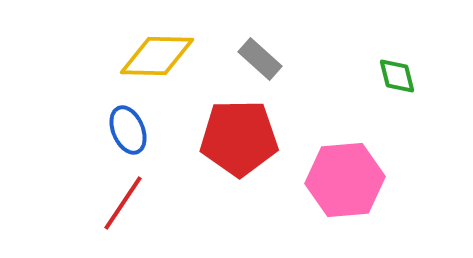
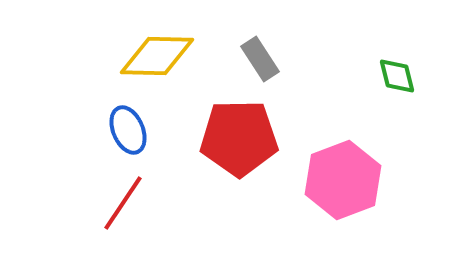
gray rectangle: rotated 15 degrees clockwise
pink hexagon: moved 2 px left; rotated 16 degrees counterclockwise
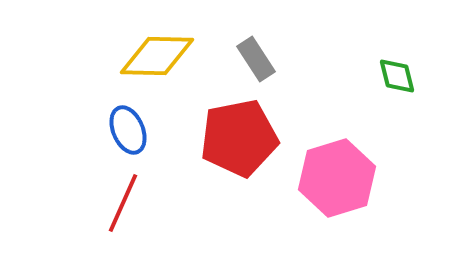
gray rectangle: moved 4 px left
red pentagon: rotated 10 degrees counterclockwise
pink hexagon: moved 6 px left, 2 px up; rotated 4 degrees clockwise
red line: rotated 10 degrees counterclockwise
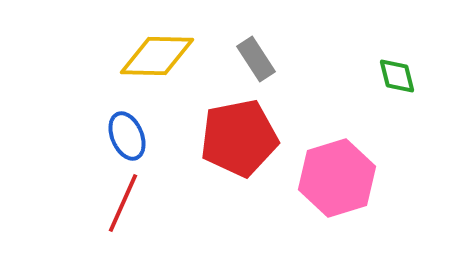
blue ellipse: moved 1 px left, 6 px down
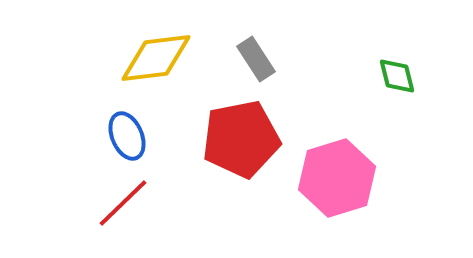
yellow diamond: moved 1 px left, 2 px down; rotated 8 degrees counterclockwise
red pentagon: moved 2 px right, 1 px down
red line: rotated 22 degrees clockwise
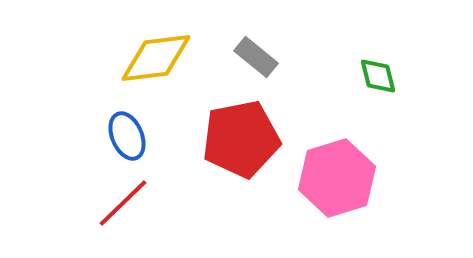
gray rectangle: moved 2 px up; rotated 18 degrees counterclockwise
green diamond: moved 19 px left
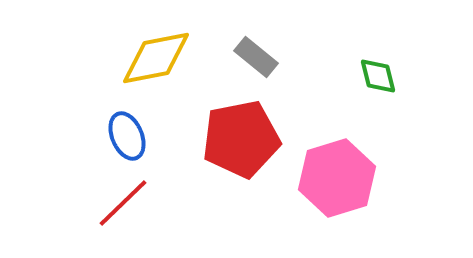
yellow diamond: rotated 4 degrees counterclockwise
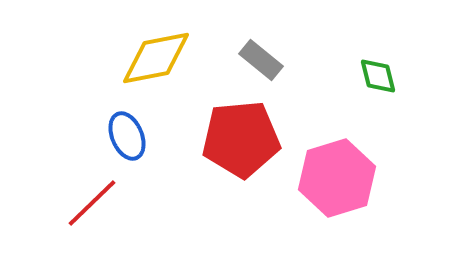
gray rectangle: moved 5 px right, 3 px down
red pentagon: rotated 6 degrees clockwise
red line: moved 31 px left
